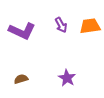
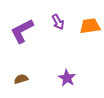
purple arrow: moved 3 px left, 3 px up
purple L-shape: rotated 128 degrees clockwise
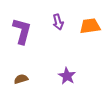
purple arrow: rotated 14 degrees clockwise
purple L-shape: rotated 132 degrees clockwise
purple star: moved 2 px up
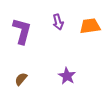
brown semicircle: rotated 32 degrees counterclockwise
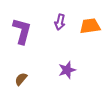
purple arrow: moved 2 px right; rotated 28 degrees clockwise
purple star: moved 6 px up; rotated 24 degrees clockwise
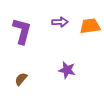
purple arrow: rotated 105 degrees counterclockwise
purple star: rotated 30 degrees clockwise
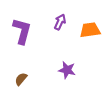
purple arrow: rotated 63 degrees counterclockwise
orange trapezoid: moved 4 px down
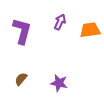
purple star: moved 8 px left, 13 px down
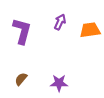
purple star: rotated 12 degrees counterclockwise
